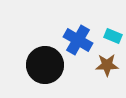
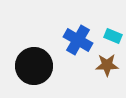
black circle: moved 11 px left, 1 px down
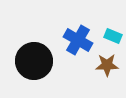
black circle: moved 5 px up
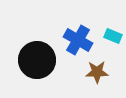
black circle: moved 3 px right, 1 px up
brown star: moved 10 px left, 7 px down
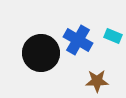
black circle: moved 4 px right, 7 px up
brown star: moved 9 px down
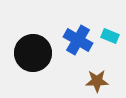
cyan rectangle: moved 3 px left
black circle: moved 8 px left
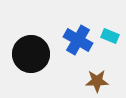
black circle: moved 2 px left, 1 px down
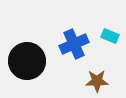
blue cross: moved 4 px left, 4 px down; rotated 36 degrees clockwise
black circle: moved 4 px left, 7 px down
